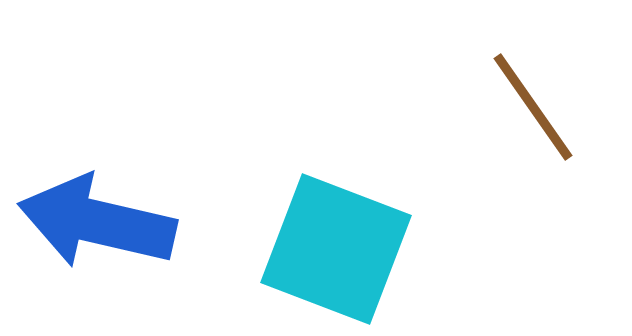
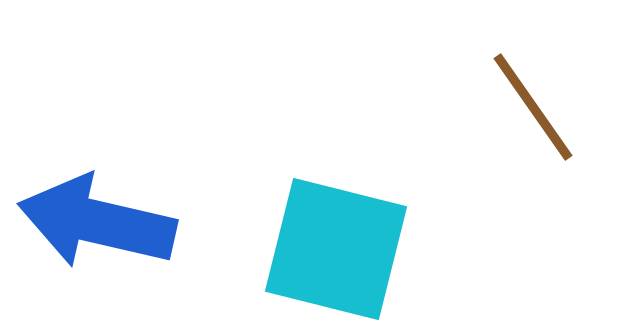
cyan square: rotated 7 degrees counterclockwise
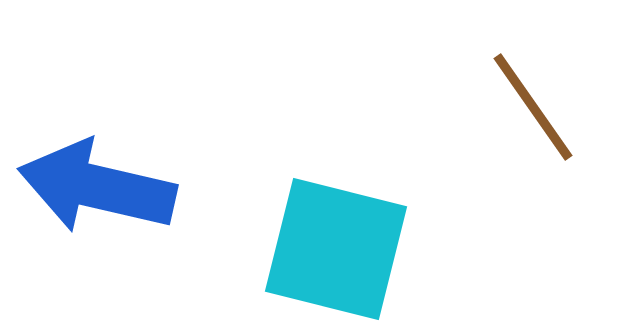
blue arrow: moved 35 px up
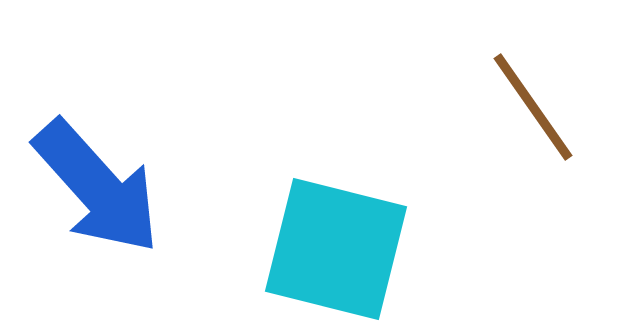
blue arrow: rotated 145 degrees counterclockwise
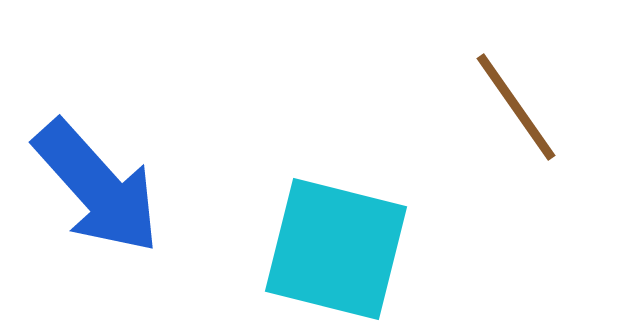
brown line: moved 17 px left
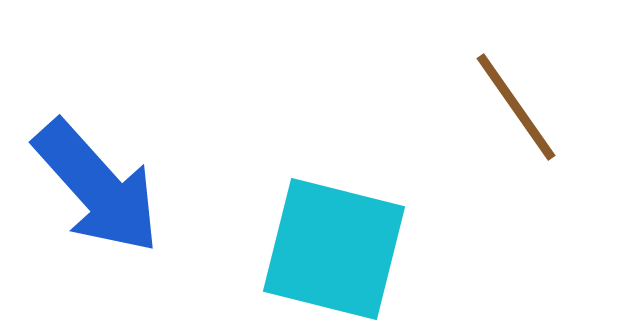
cyan square: moved 2 px left
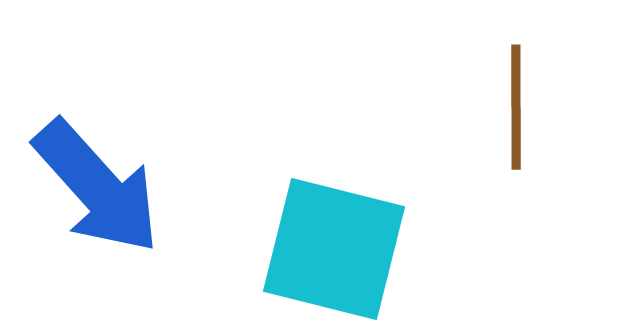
brown line: rotated 35 degrees clockwise
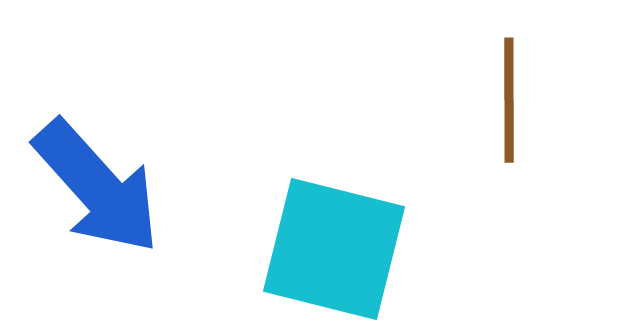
brown line: moved 7 px left, 7 px up
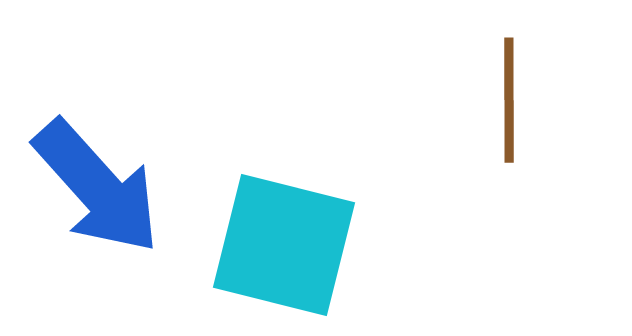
cyan square: moved 50 px left, 4 px up
